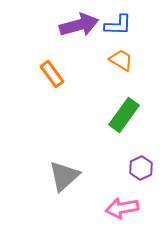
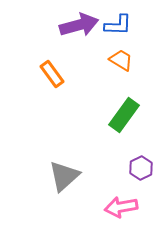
pink arrow: moved 1 px left, 1 px up
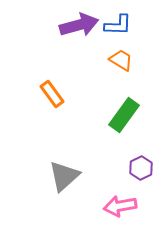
orange rectangle: moved 20 px down
pink arrow: moved 1 px left, 1 px up
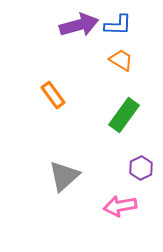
orange rectangle: moved 1 px right, 1 px down
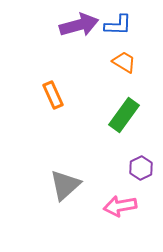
orange trapezoid: moved 3 px right, 2 px down
orange rectangle: rotated 12 degrees clockwise
gray triangle: moved 1 px right, 9 px down
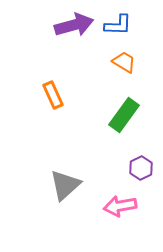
purple arrow: moved 5 px left
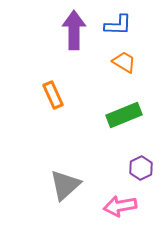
purple arrow: moved 5 px down; rotated 75 degrees counterclockwise
green rectangle: rotated 32 degrees clockwise
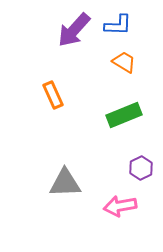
purple arrow: rotated 138 degrees counterclockwise
gray triangle: moved 2 px up; rotated 40 degrees clockwise
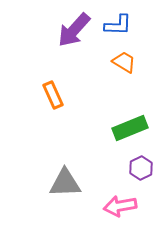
green rectangle: moved 6 px right, 13 px down
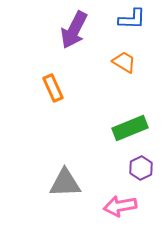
blue L-shape: moved 14 px right, 6 px up
purple arrow: rotated 15 degrees counterclockwise
orange rectangle: moved 7 px up
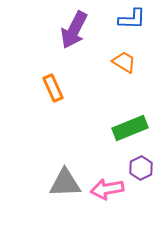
pink arrow: moved 13 px left, 17 px up
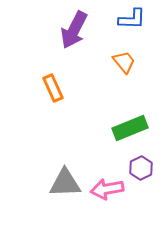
orange trapezoid: rotated 20 degrees clockwise
